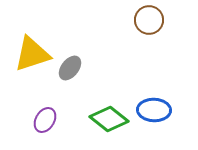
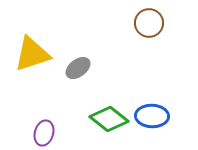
brown circle: moved 3 px down
gray ellipse: moved 8 px right; rotated 15 degrees clockwise
blue ellipse: moved 2 px left, 6 px down
purple ellipse: moved 1 px left, 13 px down; rotated 15 degrees counterclockwise
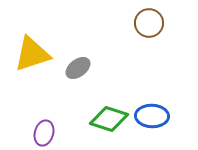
green diamond: rotated 21 degrees counterclockwise
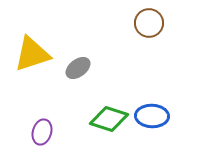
purple ellipse: moved 2 px left, 1 px up
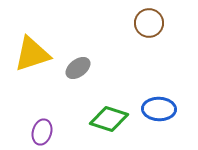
blue ellipse: moved 7 px right, 7 px up
